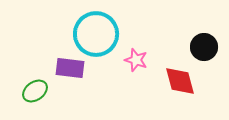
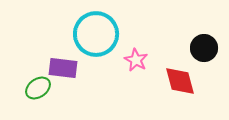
black circle: moved 1 px down
pink star: rotated 10 degrees clockwise
purple rectangle: moved 7 px left
green ellipse: moved 3 px right, 3 px up
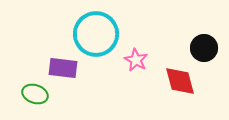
green ellipse: moved 3 px left, 6 px down; rotated 55 degrees clockwise
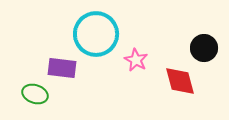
purple rectangle: moved 1 px left
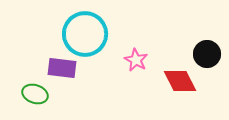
cyan circle: moved 11 px left
black circle: moved 3 px right, 6 px down
red diamond: rotated 12 degrees counterclockwise
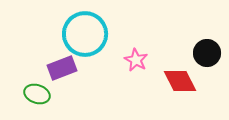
black circle: moved 1 px up
purple rectangle: rotated 28 degrees counterclockwise
green ellipse: moved 2 px right
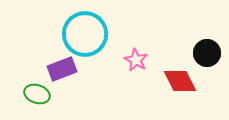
purple rectangle: moved 1 px down
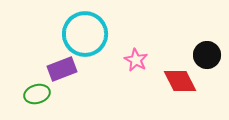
black circle: moved 2 px down
green ellipse: rotated 35 degrees counterclockwise
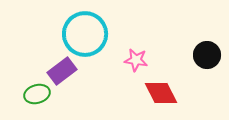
pink star: rotated 20 degrees counterclockwise
purple rectangle: moved 2 px down; rotated 16 degrees counterclockwise
red diamond: moved 19 px left, 12 px down
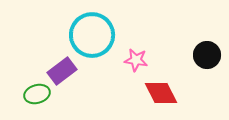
cyan circle: moved 7 px right, 1 px down
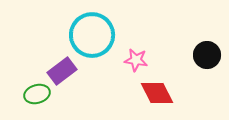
red diamond: moved 4 px left
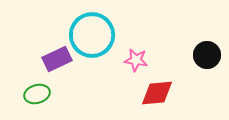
purple rectangle: moved 5 px left, 12 px up; rotated 12 degrees clockwise
red diamond: rotated 68 degrees counterclockwise
